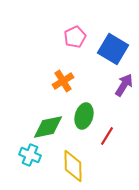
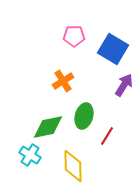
pink pentagon: moved 1 px left, 1 px up; rotated 25 degrees clockwise
cyan cross: rotated 10 degrees clockwise
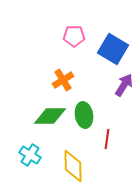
orange cross: moved 1 px up
green ellipse: moved 1 px up; rotated 25 degrees counterclockwise
green diamond: moved 2 px right, 11 px up; rotated 12 degrees clockwise
red line: moved 3 px down; rotated 24 degrees counterclockwise
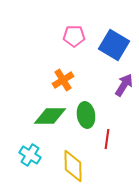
blue square: moved 1 px right, 4 px up
green ellipse: moved 2 px right
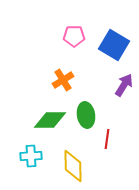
green diamond: moved 4 px down
cyan cross: moved 1 px right, 1 px down; rotated 35 degrees counterclockwise
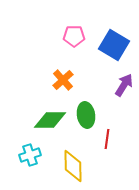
orange cross: rotated 10 degrees counterclockwise
cyan cross: moved 1 px left, 1 px up; rotated 15 degrees counterclockwise
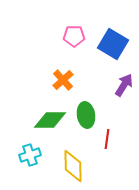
blue square: moved 1 px left, 1 px up
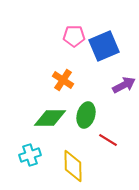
blue square: moved 9 px left, 2 px down; rotated 36 degrees clockwise
orange cross: rotated 15 degrees counterclockwise
purple arrow: rotated 30 degrees clockwise
green ellipse: rotated 25 degrees clockwise
green diamond: moved 2 px up
red line: moved 1 px right, 1 px down; rotated 66 degrees counterclockwise
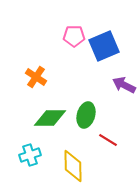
orange cross: moved 27 px left, 3 px up
purple arrow: rotated 125 degrees counterclockwise
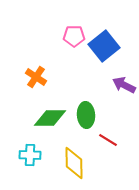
blue square: rotated 16 degrees counterclockwise
green ellipse: rotated 20 degrees counterclockwise
cyan cross: rotated 20 degrees clockwise
yellow diamond: moved 1 px right, 3 px up
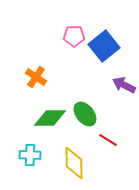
green ellipse: moved 1 px left, 1 px up; rotated 35 degrees counterclockwise
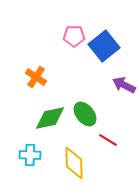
green diamond: rotated 12 degrees counterclockwise
